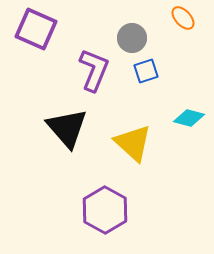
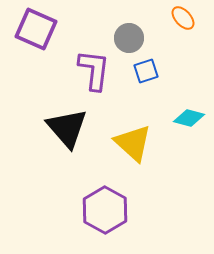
gray circle: moved 3 px left
purple L-shape: rotated 15 degrees counterclockwise
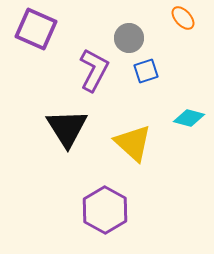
purple L-shape: rotated 21 degrees clockwise
black triangle: rotated 9 degrees clockwise
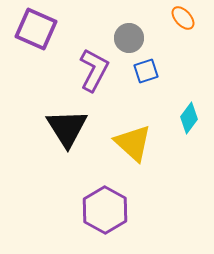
cyan diamond: rotated 68 degrees counterclockwise
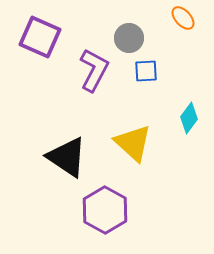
purple square: moved 4 px right, 8 px down
blue square: rotated 15 degrees clockwise
black triangle: moved 29 px down; rotated 24 degrees counterclockwise
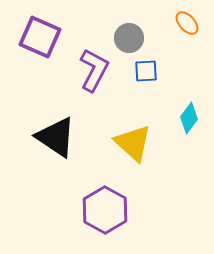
orange ellipse: moved 4 px right, 5 px down
black triangle: moved 11 px left, 20 px up
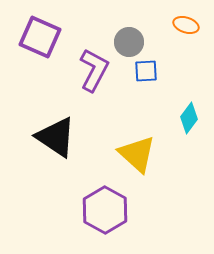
orange ellipse: moved 1 px left, 2 px down; rotated 30 degrees counterclockwise
gray circle: moved 4 px down
yellow triangle: moved 4 px right, 11 px down
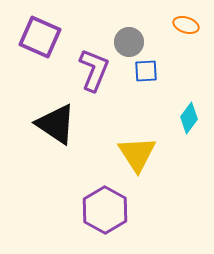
purple L-shape: rotated 6 degrees counterclockwise
black triangle: moved 13 px up
yellow triangle: rotated 15 degrees clockwise
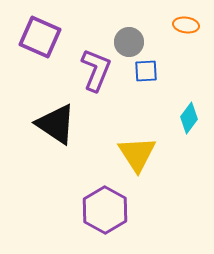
orange ellipse: rotated 10 degrees counterclockwise
purple L-shape: moved 2 px right
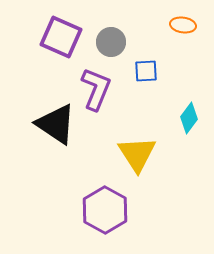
orange ellipse: moved 3 px left
purple square: moved 21 px right
gray circle: moved 18 px left
purple L-shape: moved 19 px down
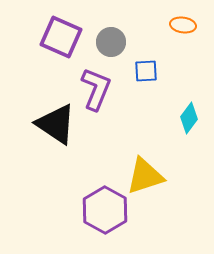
yellow triangle: moved 8 px right, 22 px down; rotated 45 degrees clockwise
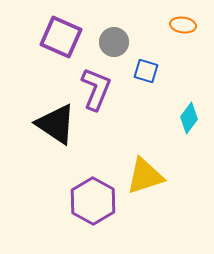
gray circle: moved 3 px right
blue square: rotated 20 degrees clockwise
purple hexagon: moved 12 px left, 9 px up
